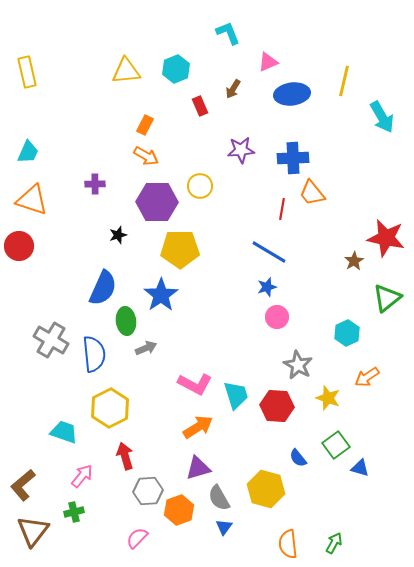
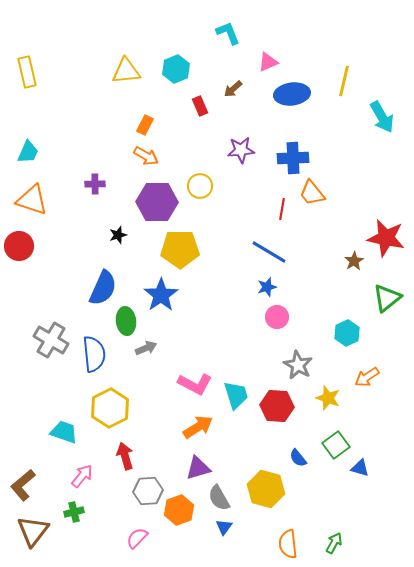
brown arrow at (233, 89): rotated 18 degrees clockwise
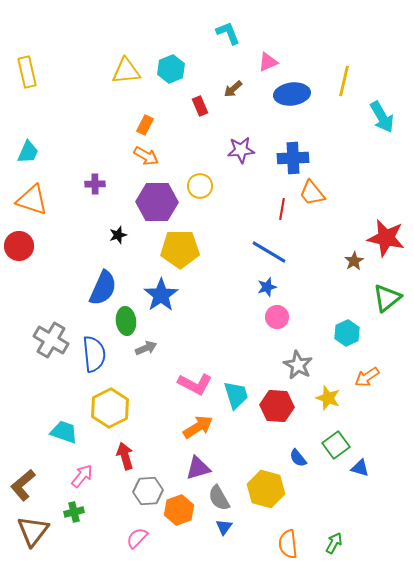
cyan hexagon at (176, 69): moved 5 px left
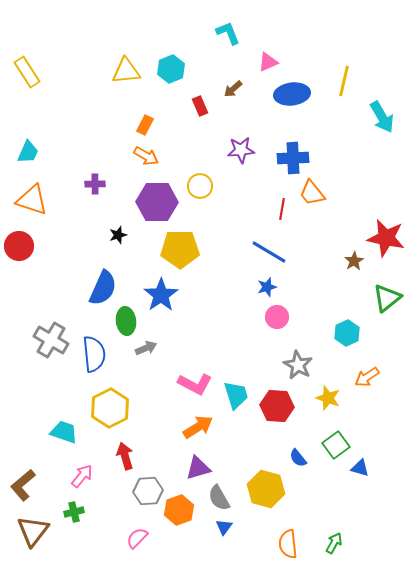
yellow rectangle at (27, 72): rotated 20 degrees counterclockwise
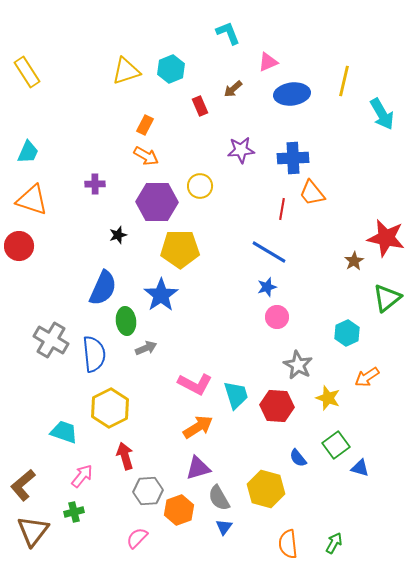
yellow triangle at (126, 71): rotated 12 degrees counterclockwise
cyan arrow at (382, 117): moved 3 px up
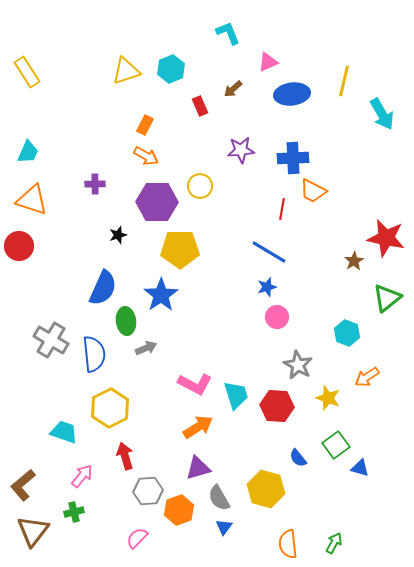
orange trapezoid at (312, 193): moved 1 px right, 2 px up; rotated 24 degrees counterclockwise
cyan hexagon at (347, 333): rotated 15 degrees counterclockwise
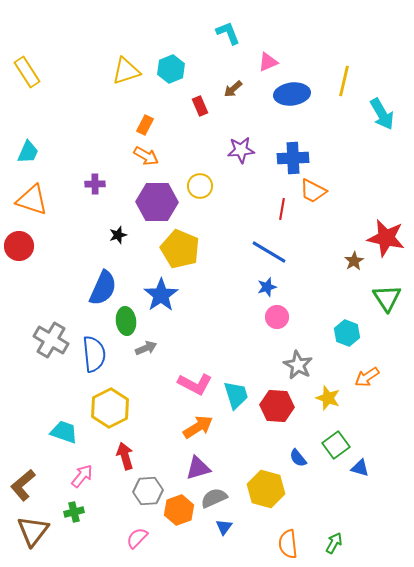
yellow pentagon at (180, 249): rotated 24 degrees clockwise
green triangle at (387, 298): rotated 24 degrees counterclockwise
gray semicircle at (219, 498): moved 5 px left; rotated 96 degrees clockwise
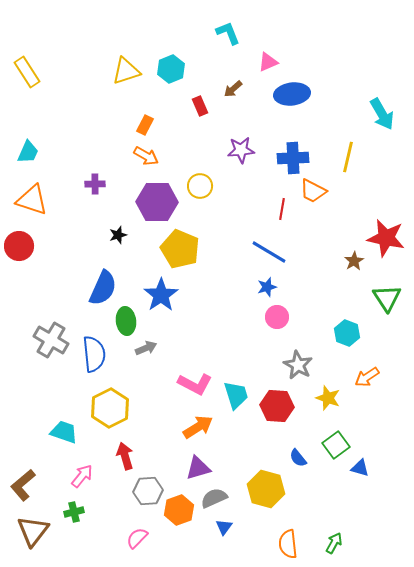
yellow line at (344, 81): moved 4 px right, 76 px down
